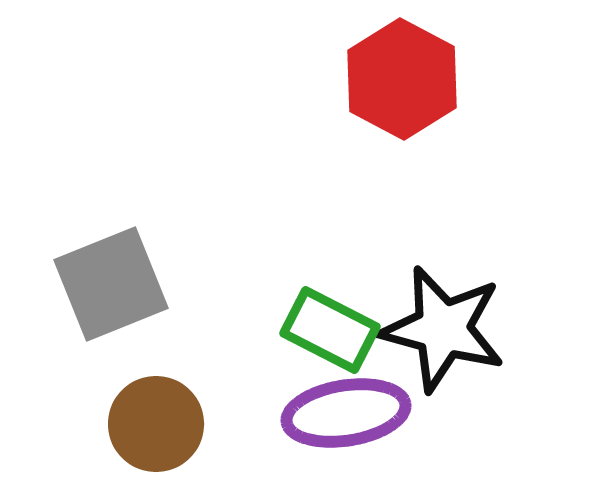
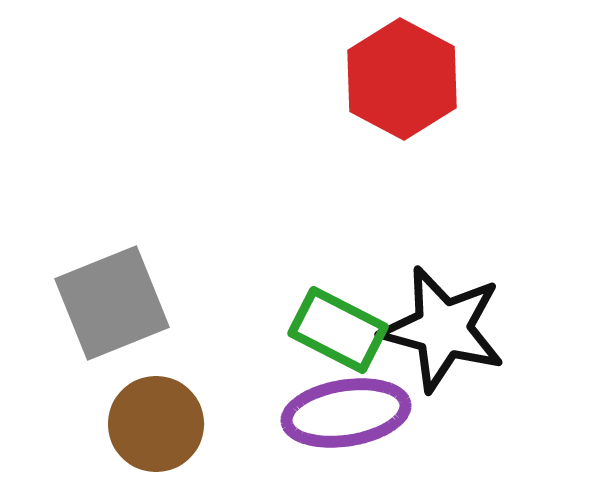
gray square: moved 1 px right, 19 px down
green rectangle: moved 8 px right
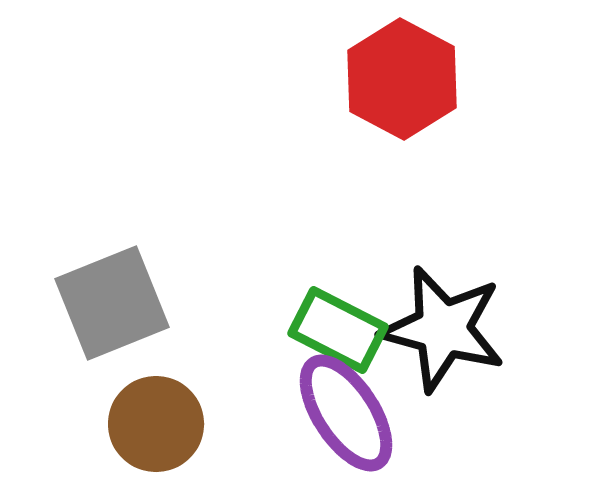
purple ellipse: rotated 66 degrees clockwise
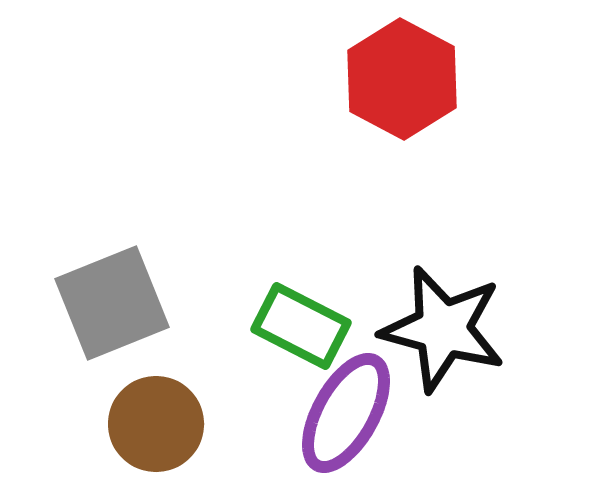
green rectangle: moved 37 px left, 4 px up
purple ellipse: rotated 62 degrees clockwise
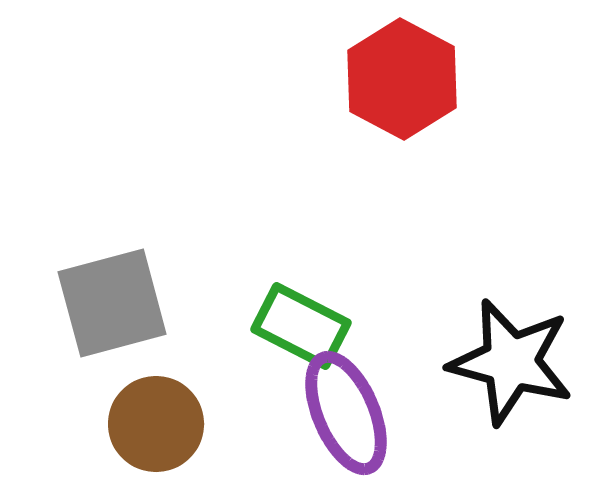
gray square: rotated 7 degrees clockwise
black star: moved 68 px right, 33 px down
purple ellipse: rotated 52 degrees counterclockwise
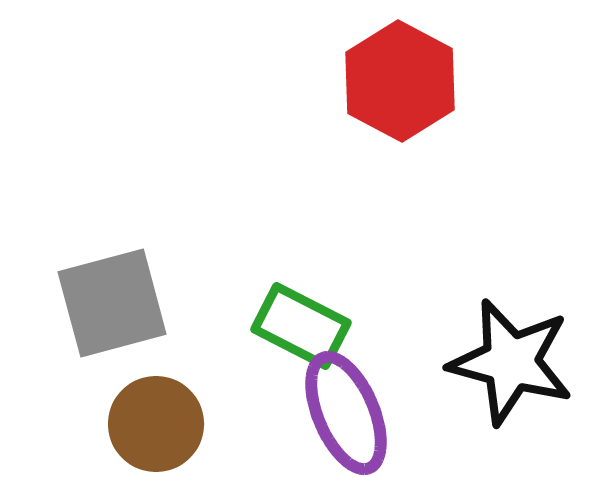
red hexagon: moved 2 px left, 2 px down
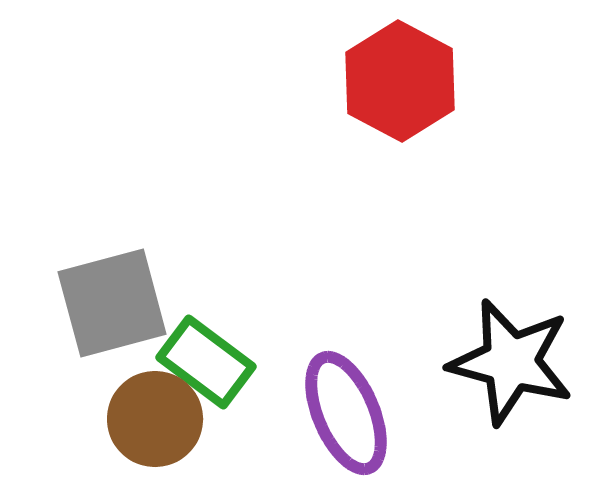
green rectangle: moved 95 px left, 36 px down; rotated 10 degrees clockwise
brown circle: moved 1 px left, 5 px up
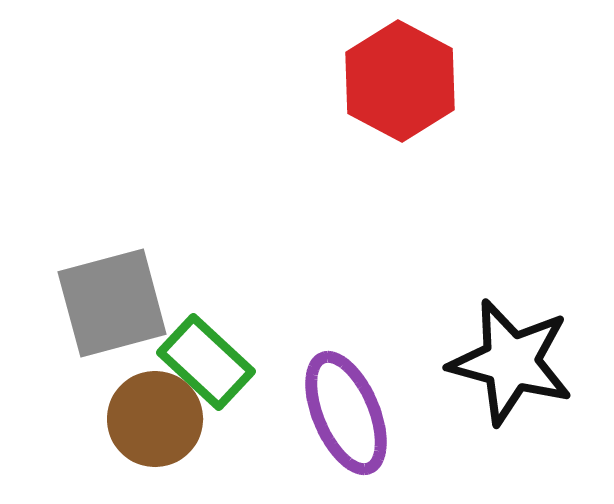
green rectangle: rotated 6 degrees clockwise
